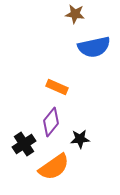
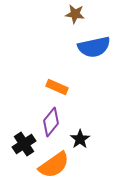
black star: rotated 30 degrees counterclockwise
orange semicircle: moved 2 px up
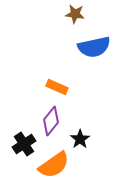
purple diamond: moved 1 px up
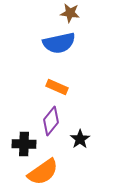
brown star: moved 5 px left, 1 px up
blue semicircle: moved 35 px left, 4 px up
black cross: rotated 35 degrees clockwise
orange semicircle: moved 11 px left, 7 px down
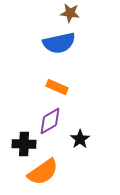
purple diamond: moved 1 px left; rotated 20 degrees clockwise
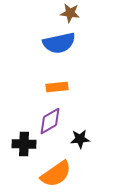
orange rectangle: rotated 30 degrees counterclockwise
black star: rotated 30 degrees clockwise
orange semicircle: moved 13 px right, 2 px down
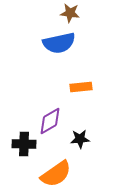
orange rectangle: moved 24 px right
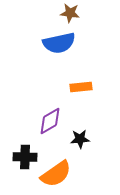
black cross: moved 1 px right, 13 px down
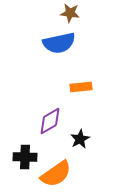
black star: rotated 24 degrees counterclockwise
